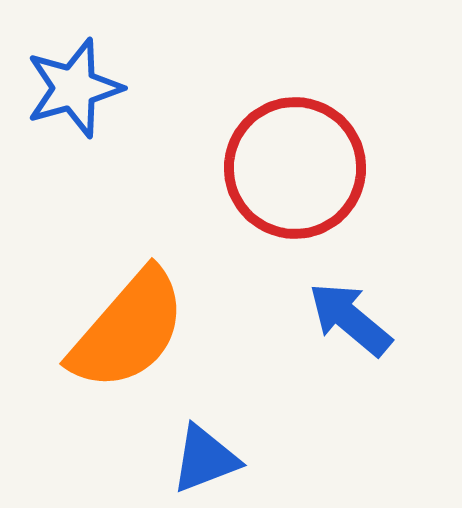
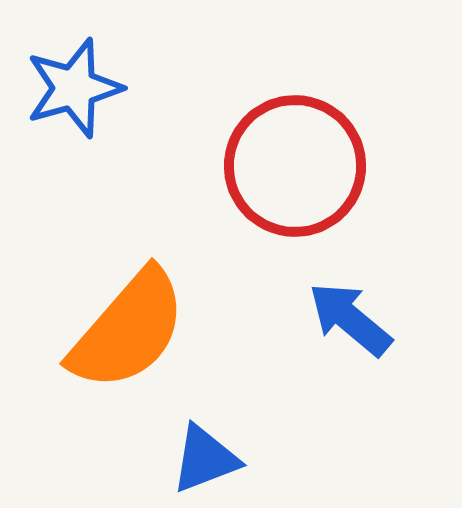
red circle: moved 2 px up
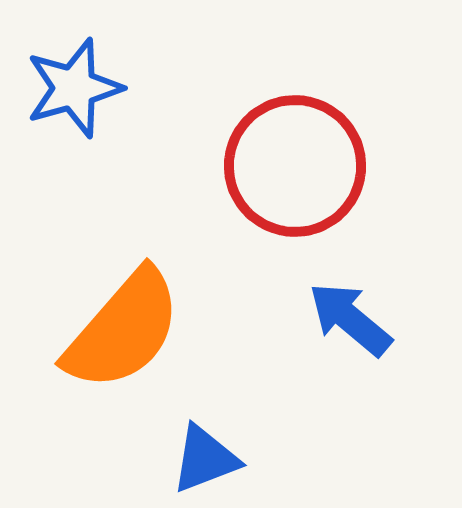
orange semicircle: moved 5 px left
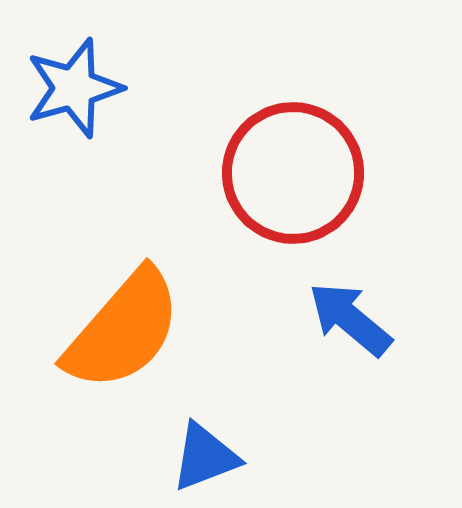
red circle: moved 2 px left, 7 px down
blue triangle: moved 2 px up
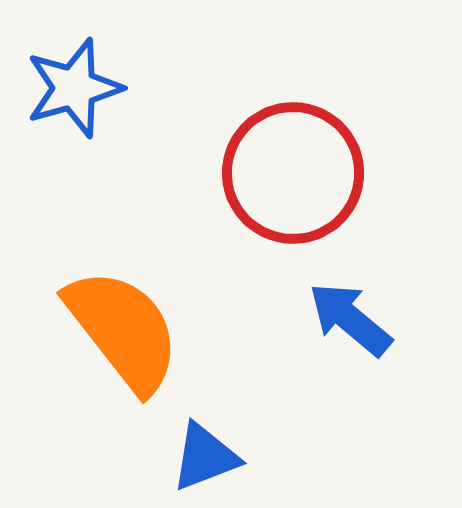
orange semicircle: rotated 79 degrees counterclockwise
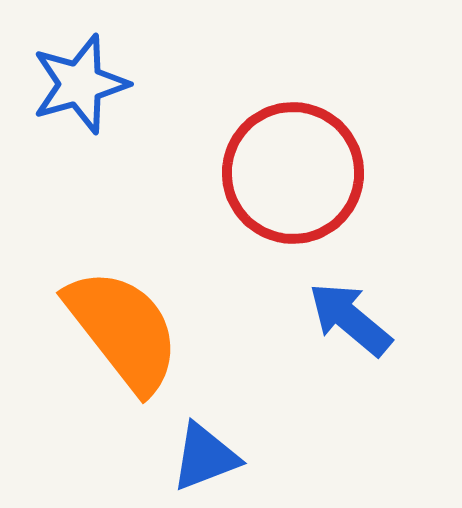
blue star: moved 6 px right, 4 px up
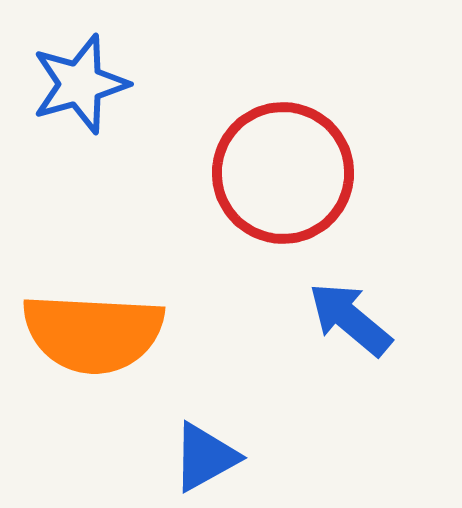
red circle: moved 10 px left
orange semicircle: moved 30 px left, 3 px down; rotated 131 degrees clockwise
blue triangle: rotated 8 degrees counterclockwise
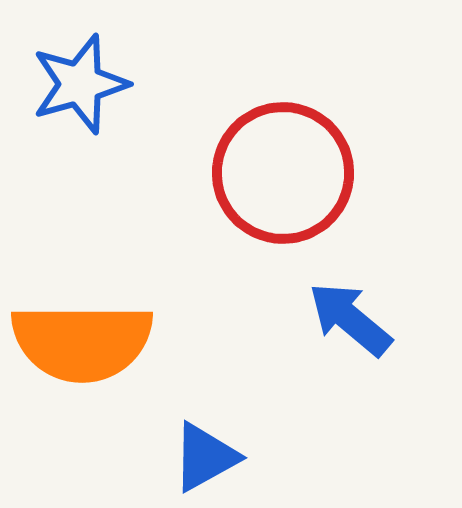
orange semicircle: moved 11 px left, 9 px down; rotated 3 degrees counterclockwise
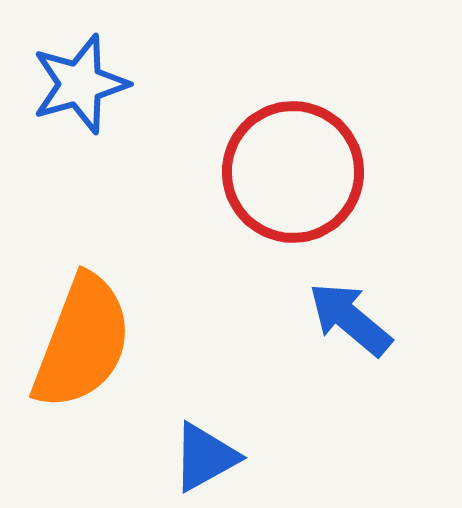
red circle: moved 10 px right, 1 px up
orange semicircle: rotated 69 degrees counterclockwise
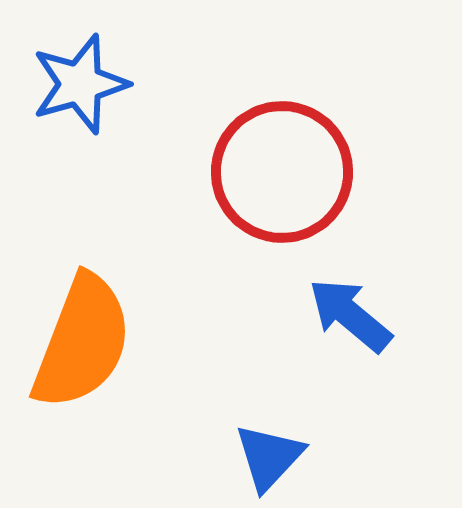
red circle: moved 11 px left
blue arrow: moved 4 px up
blue triangle: moved 64 px right; rotated 18 degrees counterclockwise
